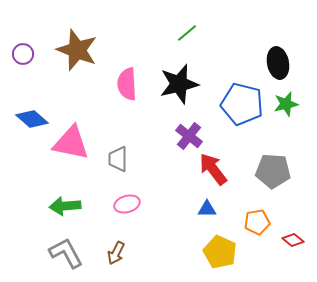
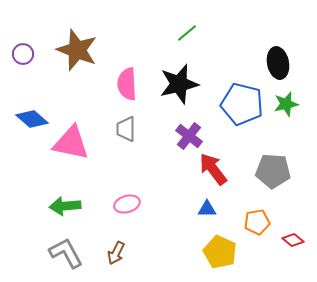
gray trapezoid: moved 8 px right, 30 px up
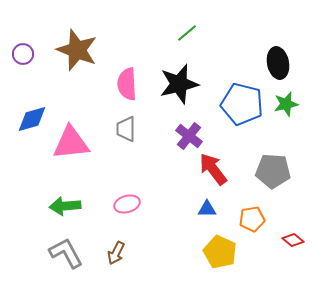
blue diamond: rotated 56 degrees counterclockwise
pink triangle: rotated 18 degrees counterclockwise
orange pentagon: moved 5 px left, 3 px up
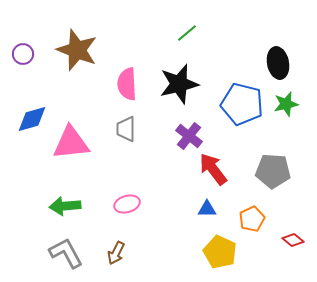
orange pentagon: rotated 15 degrees counterclockwise
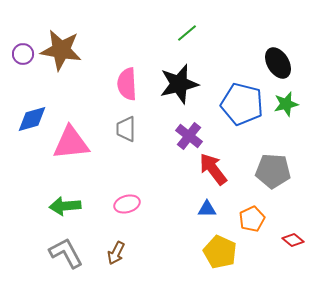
brown star: moved 16 px left; rotated 12 degrees counterclockwise
black ellipse: rotated 20 degrees counterclockwise
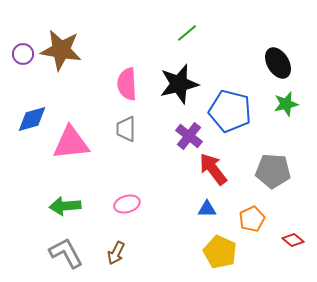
blue pentagon: moved 12 px left, 7 px down
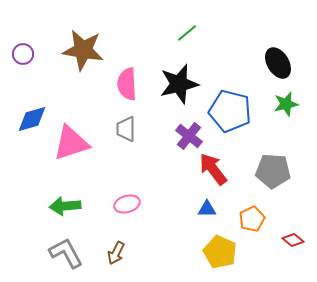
brown star: moved 22 px right
pink triangle: rotated 12 degrees counterclockwise
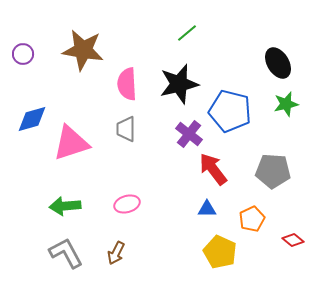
purple cross: moved 2 px up
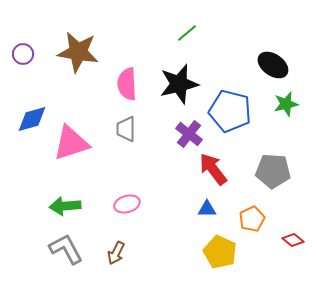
brown star: moved 5 px left, 2 px down
black ellipse: moved 5 px left, 2 px down; rotated 24 degrees counterclockwise
gray L-shape: moved 4 px up
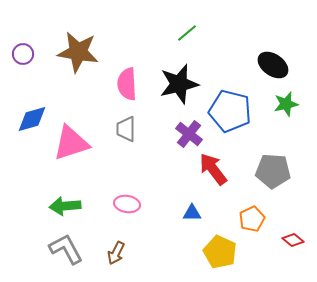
pink ellipse: rotated 25 degrees clockwise
blue triangle: moved 15 px left, 4 px down
